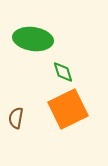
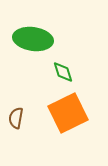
orange square: moved 4 px down
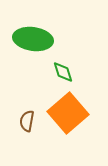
orange square: rotated 15 degrees counterclockwise
brown semicircle: moved 11 px right, 3 px down
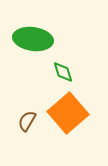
brown semicircle: rotated 20 degrees clockwise
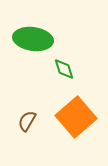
green diamond: moved 1 px right, 3 px up
orange square: moved 8 px right, 4 px down
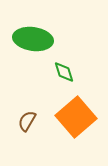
green diamond: moved 3 px down
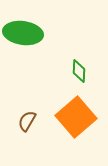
green ellipse: moved 10 px left, 6 px up
green diamond: moved 15 px right, 1 px up; rotated 20 degrees clockwise
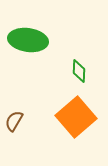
green ellipse: moved 5 px right, 7 px down
brown semicircle: moved 13 px left
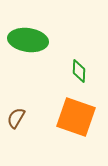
orange square: rotated 30 degrees counterclockwise
brown semicircle: moved 2 px right, 3 px up
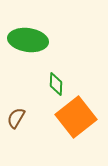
green diamond: moved 23 px left, 13 px down
orange square: rotated 33 degrees clockwise
